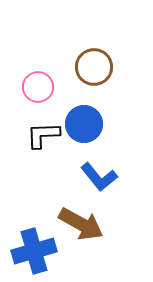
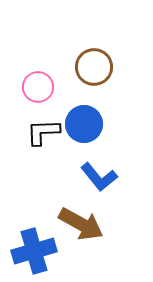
black L-shape: moved 3 px up
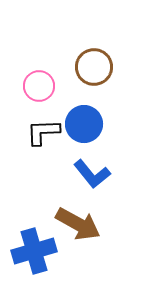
pink circle: moved 1 px right, 1 px up
blue L-shape: moved 7 px left, 3 px up
brown arrow: moved 3 px left
